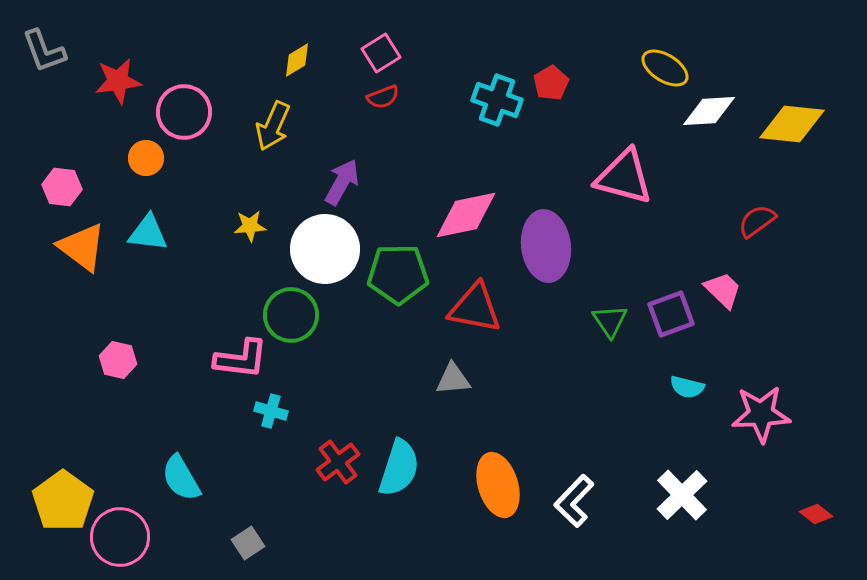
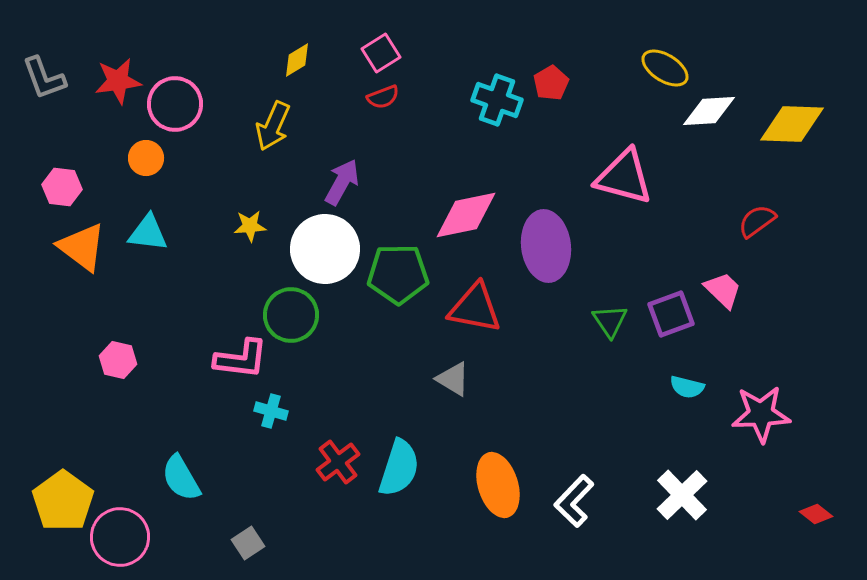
gray L-shape at (44, 51): moved 27 px down
pink circle at (184, 112): moved 9 px left, 8 px up
yellow diamond at (792, 124): rotated 4 degrees counterclockwise
gray triangle at (453, 379): rotated 36 degrees clockwise
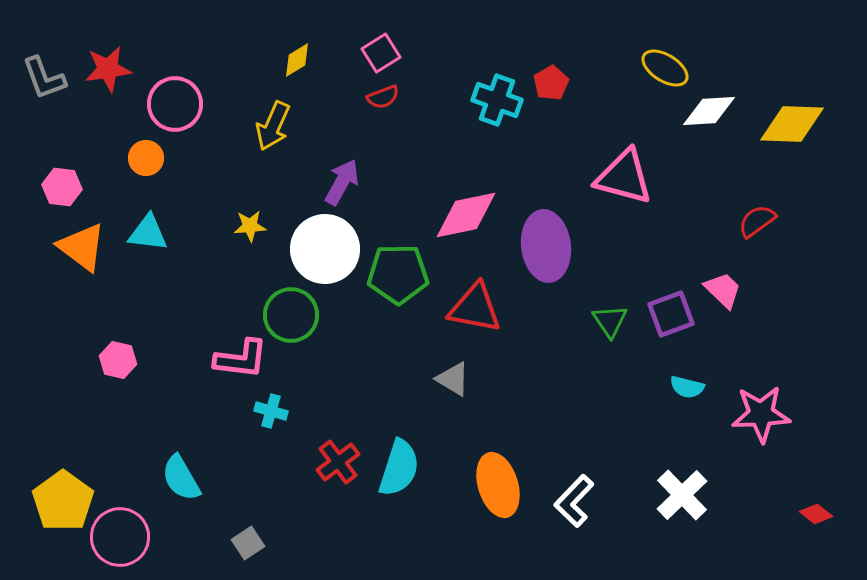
red star at (118, 81): moved 10 px left, 12 px up
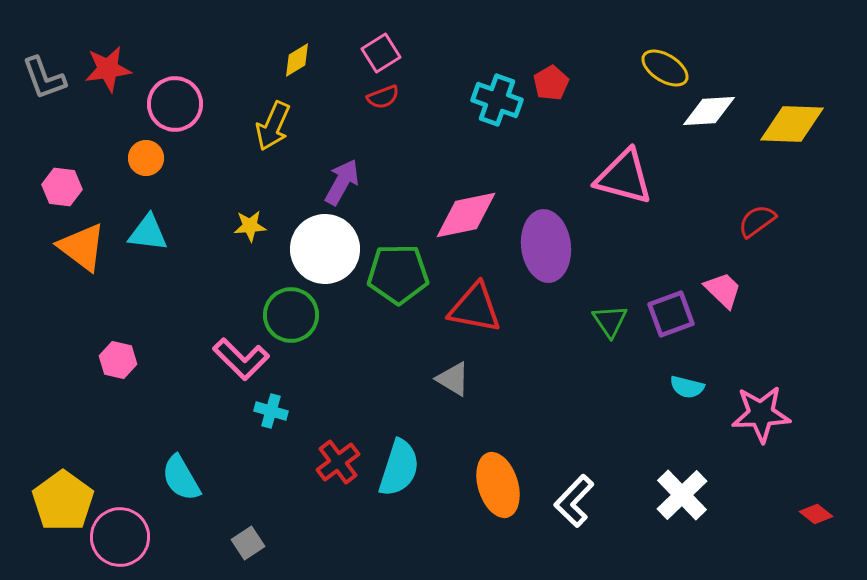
pink L-shape at (241, 359): rotated 38 degrees clockwise
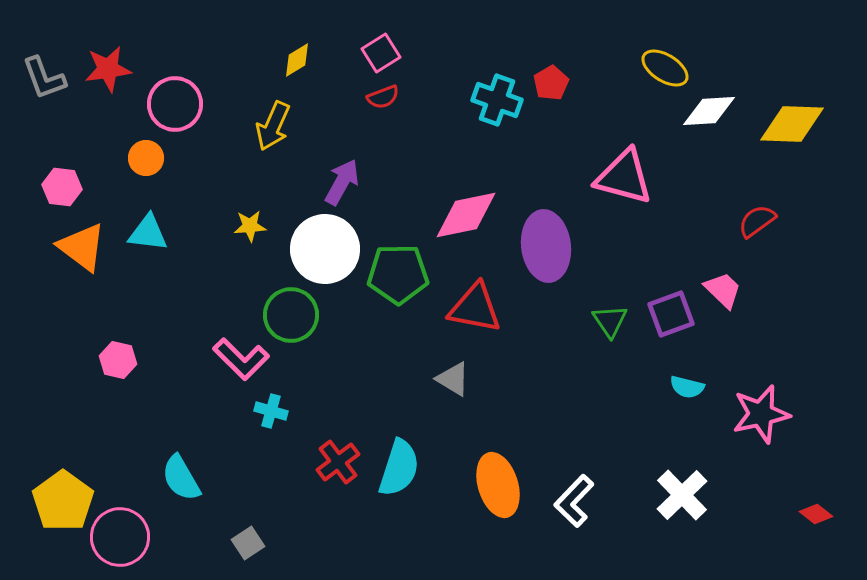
pink star at (761, 414): rotated 10 degrees counterclockwise
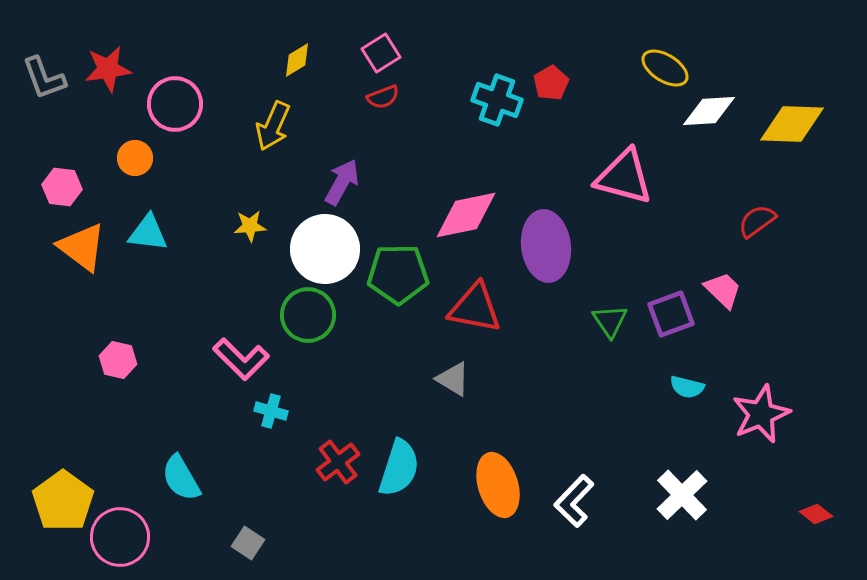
orange circle at (146, 158): moved 11 px left
green circle at (291, 315): moved 17 px right
pink star at (761, 414): rotated 10 degrees counterclockwise
gray square at (248, 543): rotated 24 degrees counterclockwise
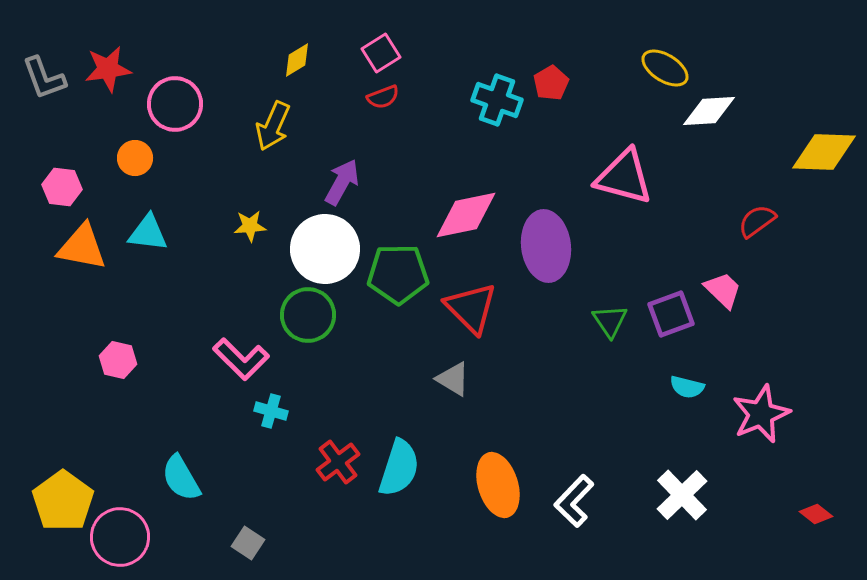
yellow diamond at (792, 124): moved 32 px right, 28 px down
orange triangle at (82, 247): rotated 26 degrees counterclockwise
red triangle at (475, 308): moved 4 px left; rotated 34 degrees clockwise
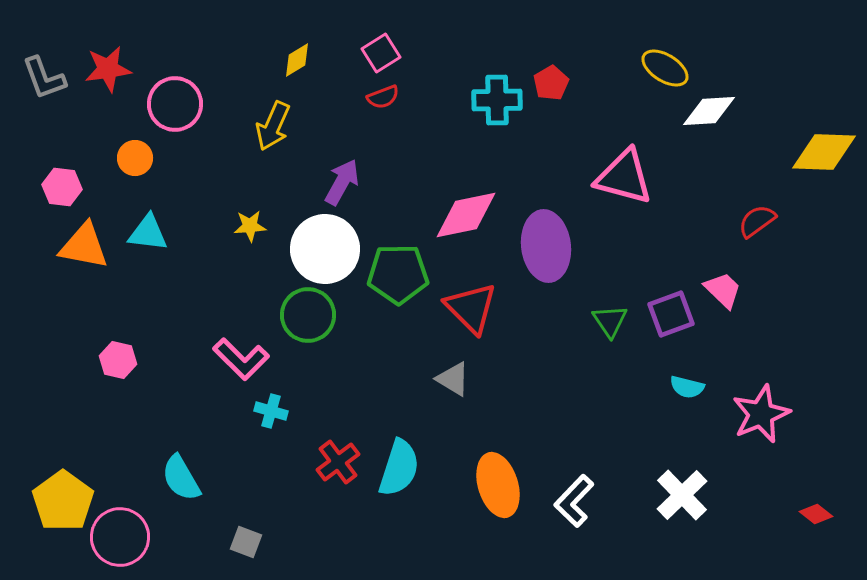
cyan cross at (497, 100): rotated 21 degrees counterclockwise
orange triangle at (82, 247): moved 2 px right, 1 px up
gray square at (248, 543): moved 2 px left, 1 px up; rotated 12 degrees counterclockwise
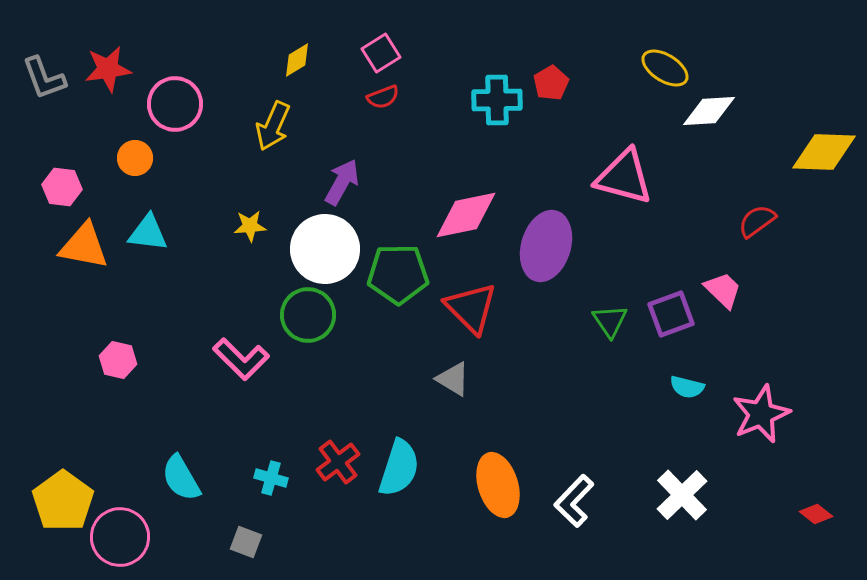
purple ellipse at (546, 246): rotated 24 degrees clockwise
cyan cross at (271, 411): moved 67 px down
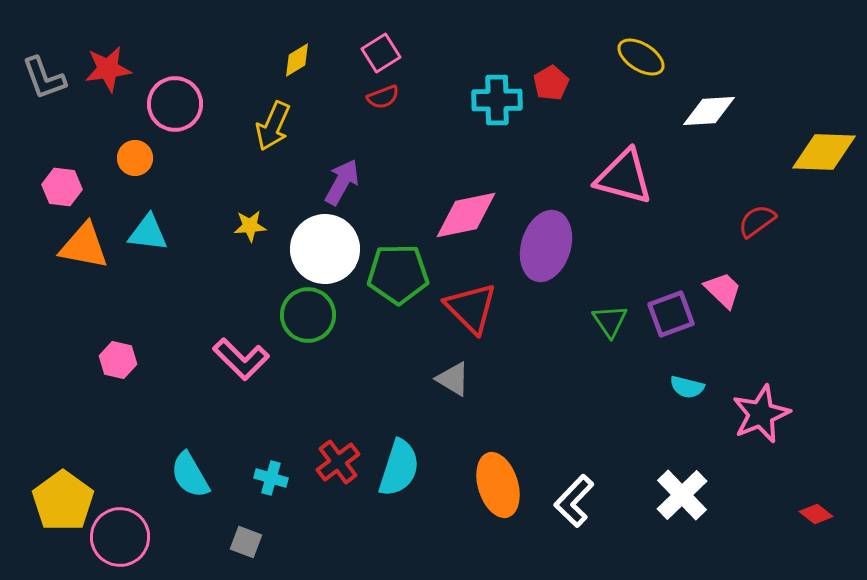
yellow ellipse at (665, 68): moved 24 px left, 11 px up
cyan semicircle at (181, 478): moved 9 px right, 3 px up
